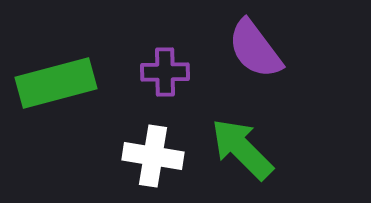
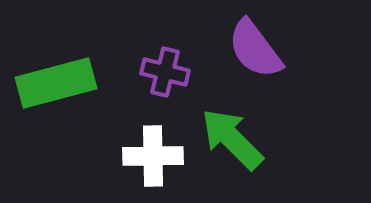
purple cross: rotated 15 degrees clockwise
green arrow: moved 10 px left, 10 px up
white cross: rotated 10 degrees counterclockwise
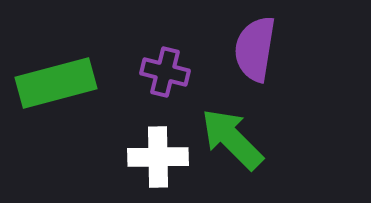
purple semicircle: rotated 46 degrees clockwise
white cross: moved 5 px right, 1 px down
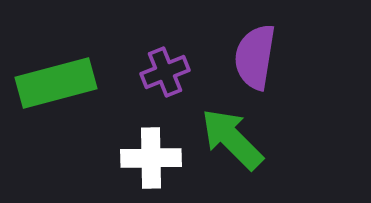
purple semicircle: moved 8 px down
purple cross: rotated 36 degrees counterclockwise
white cross: moved 7 px left, 1 px down
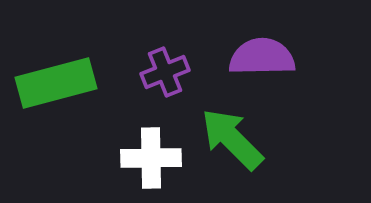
purple semicircle: moved 7 px right; rotated 80 degrees clockwise
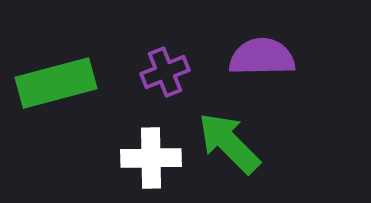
green arrow: moved 3 px left, 4 px down
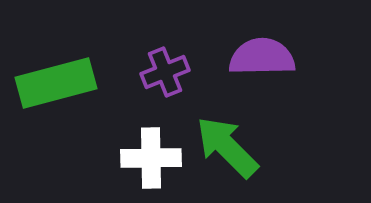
green arrow: moved 2 px left, 4 px down
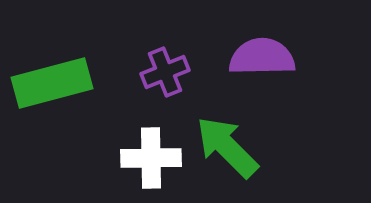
green rectangle: moved 4 px left
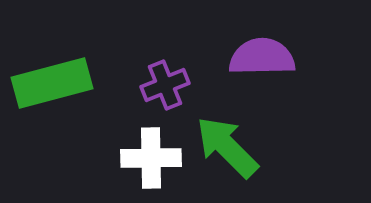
purple cross: moved 13 px down
